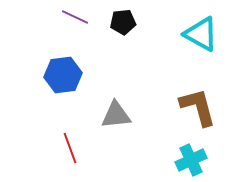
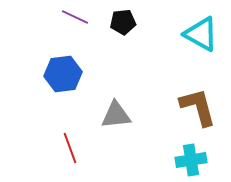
blue hexagon: moved 1 px up
cyan cross: rotated 16 degrees clockwise
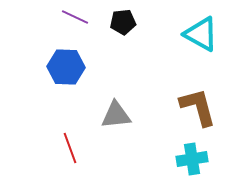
blue hexagon: moved 3 px right, 7 px up; rotated 9 degrees clockwise
cyan cross: moved 1 px right, 1 px up
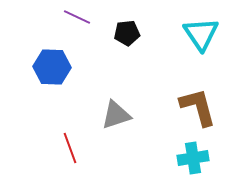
purple line: moved 2 px right
black pentagon: moved 4 px right, 11 px down
cyan triangle: rotated 27 degrees clockwise
blue hexagon: moved 14 px left
gray triangle: rotated 12 degrees counterclockwise
cyan cross: moved 1 px right, 1 px up
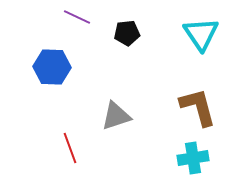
gray triangle: moved 1 px down
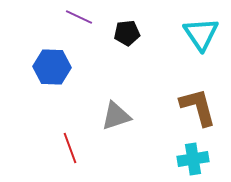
purple line: moved 2 px right
cyan cross: moved 1 px down
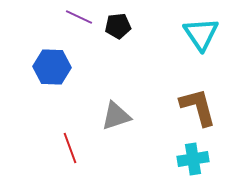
black pentagon: moved 9 px left, 7 px up
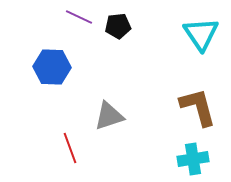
gray triangle: moved 7 px left
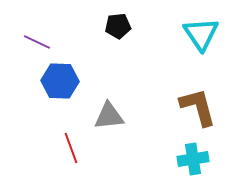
purple line: moved 42 px left, 25 px down
blue hexagon: moved 8 px right, 14 px down
gray triangle: rotated 12 degrees clockwise
red line: moved 1 px right
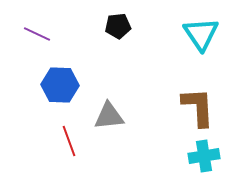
purple line: moved 8 px up
blue hexagon: moved 4 px down
brown L-shape: rotated 12 degrees clockwise
red line: moved 2 px left, 7 px up
cyan cross: moved 11 px right, 3 px up
